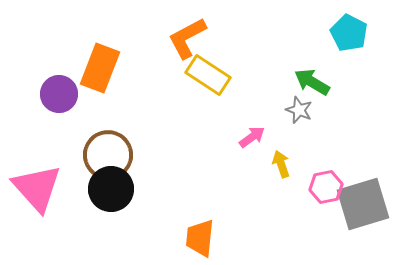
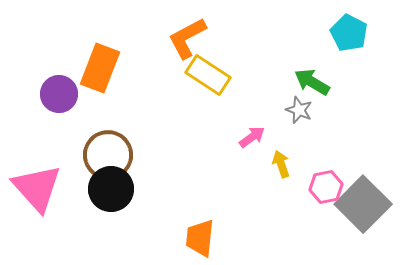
gray square: rotated 28 degrees counterclockwise
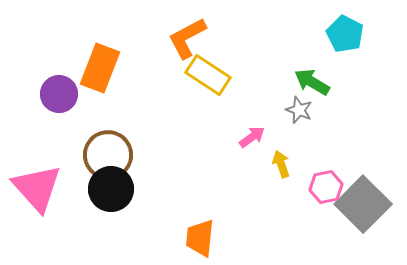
cyan pentagon: moved 4 px left, 1 px down
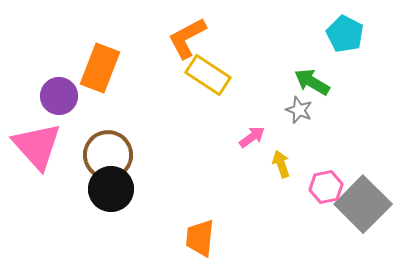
purple circle: moved 2 px down
pink triangle: moved 42 px up
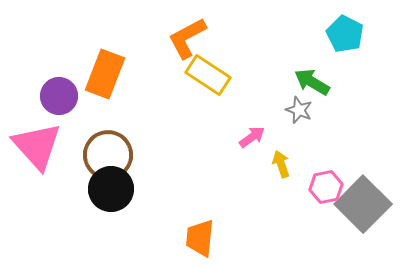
orange rectangle: moved 5 px right, 6 px down
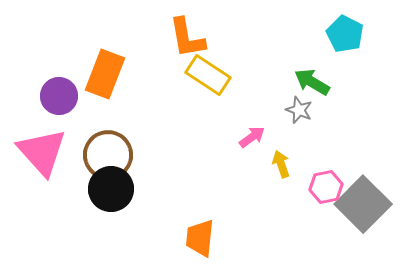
orange L-shape: rotated 72 degrees counterclockwise
pink triangle: moved 5 px right, 6 px down
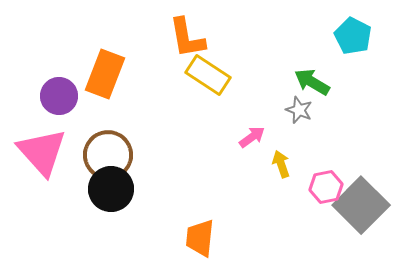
cyan pentagon: moved 8 px right, 2 px down
gray square: moved 2 px left, 1 px down
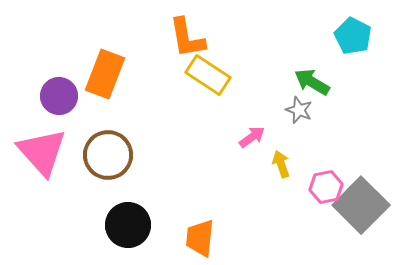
black circle: moved 17 px right, 36 px down
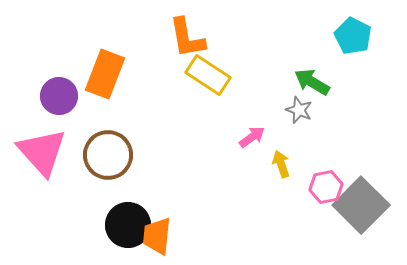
orange trapezoid: moved 43 px left, 2 px up
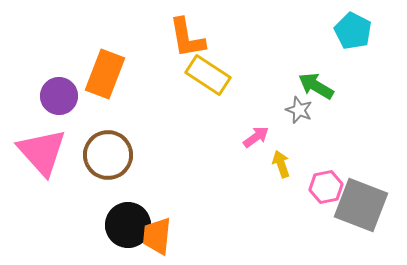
cyan pentagon: moved 5 px up
green arrow: moved 4 px right, 4 px down
pink arrow: moved 4 px right
gray square: rotated 24 degrees counterclockwise
